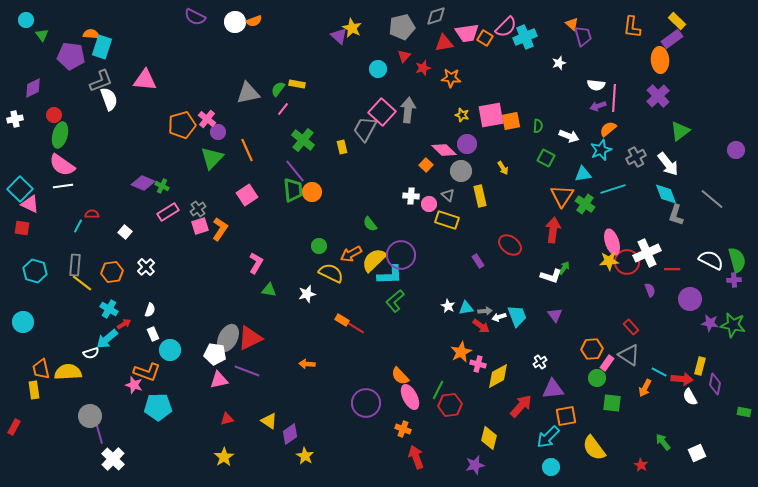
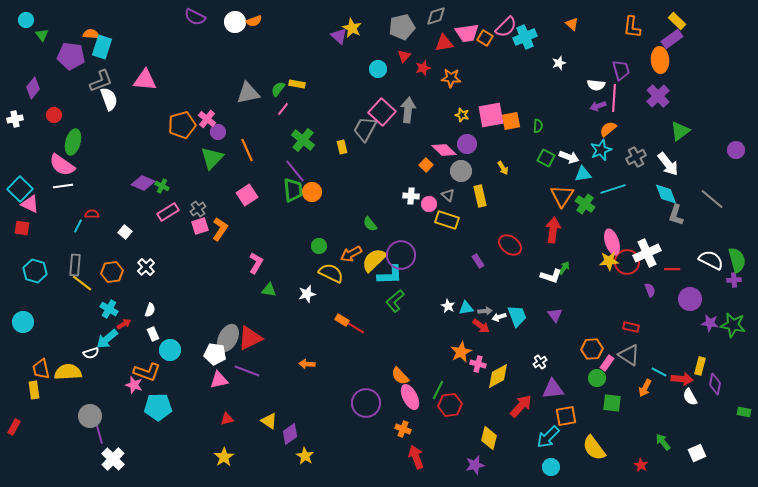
purple trapezoid at (583, 36): moved 38 px right, 34 px down
purple diamond at (33, 88): rotated 25 degrees counterclockwise
green ellipse at (60, 135): moved 13 px right, 7 px down
white arrow at (569, 136): moved 21 px down
red rectangle at (631, 327): rotated 35 degrees counterclockwise
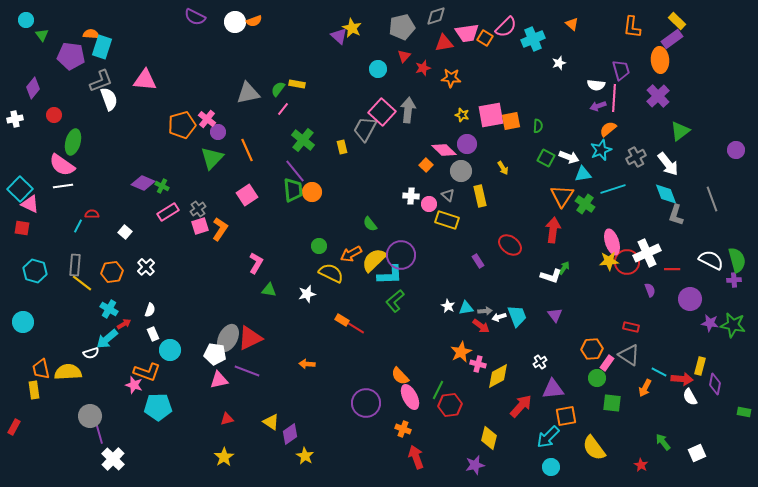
cyan cross at (525, 37): moved 8 px right, 2 px down
gray line at (712, 199): rotated 30 degrees clockwise
yellow triangle at (269, 421): moved 2 px right, 1 px down
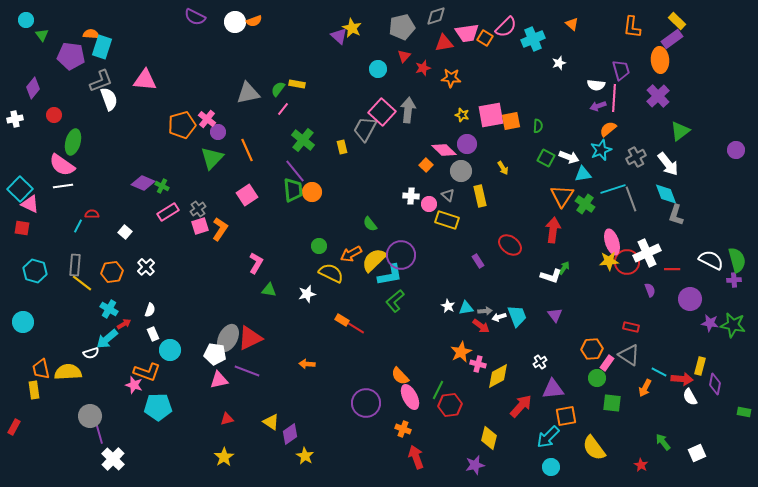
gray line at (712, 199): moved 81 px left
cyan L-shape at (390, 275): rotated 8 degrees counterclockwise
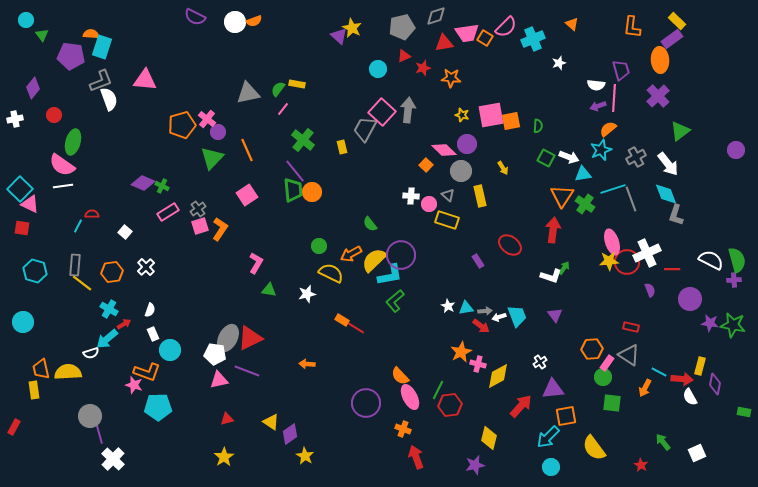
red triangle at (404, 56): rotated 24 degrees clockwise
green circle at (597, 378): moved 6 px right, 1 px up
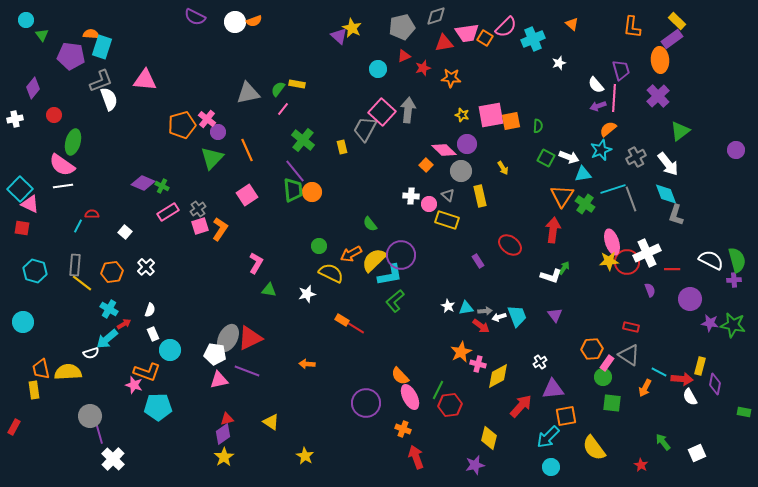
white semicircle at (596, 85): rotated 42 degrees clockwise
purple diamond at (290, 434): moved 67 px left
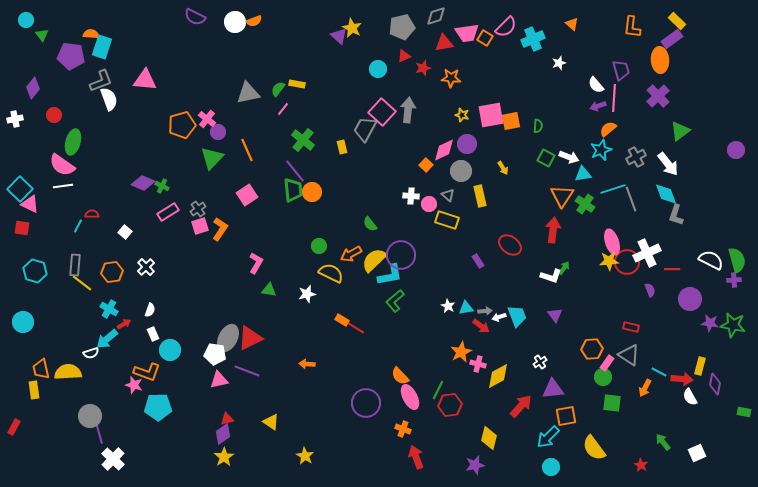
pink diamond at (444, 150): rotated 70 degrees counterclockwise
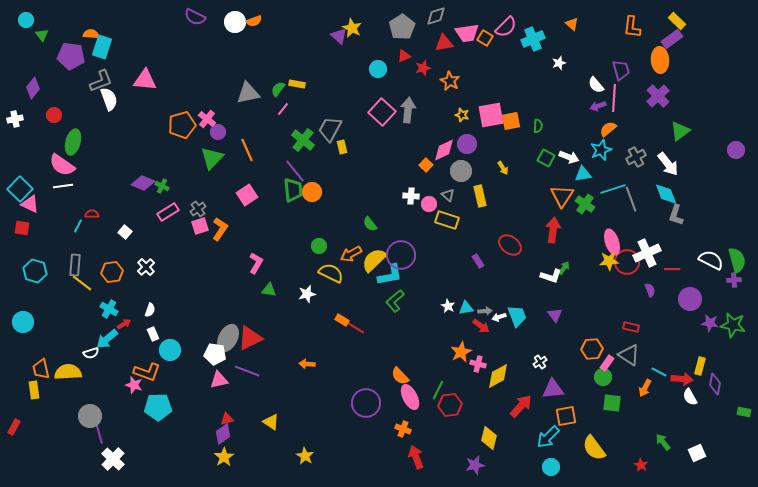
gray pentagon at (402, 27): rotated 20 degrees counterclockwise
orange star at (451, 78): moved 1 px left, 3 px down; rotated 24 degrees clockwise
gray trapezoid at (365, 129): moved 35 px left
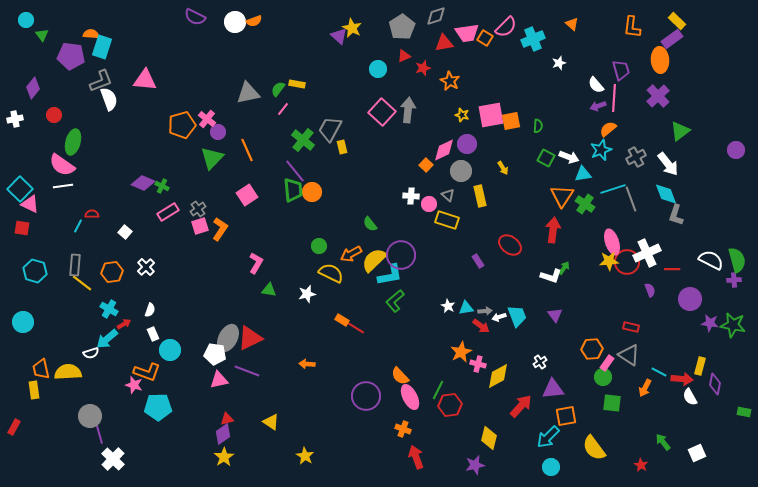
purple circle at (366, 403): moved 7 px up
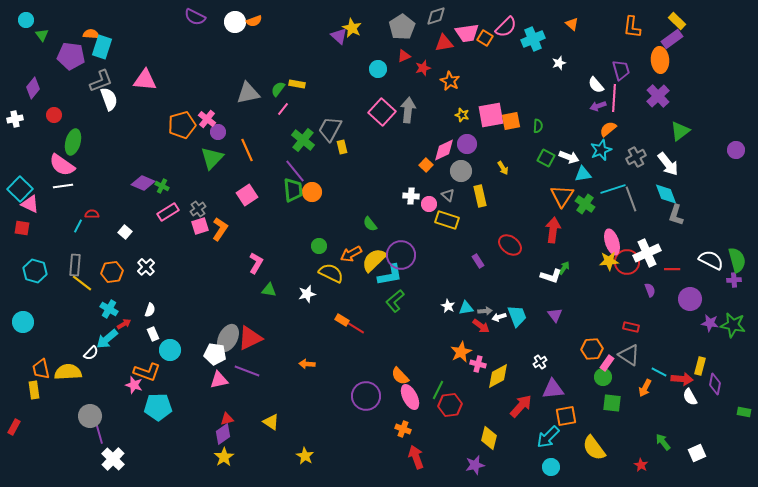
white semicircle at (91, 353): rotated 28 degrees counterclockwise
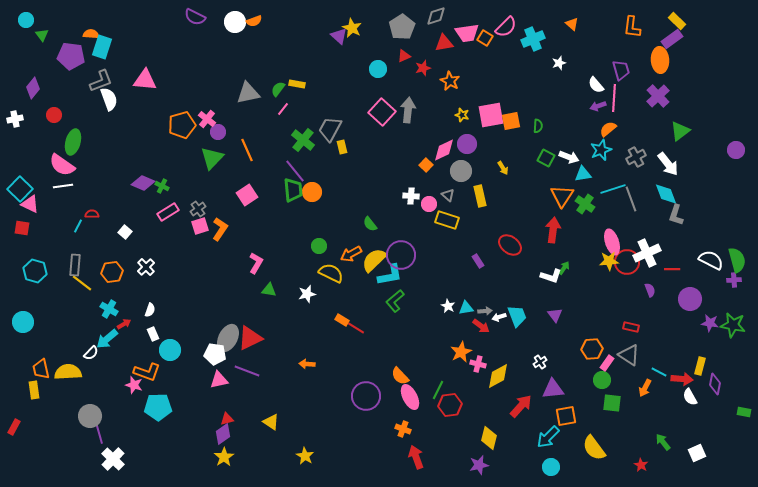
green circle at (603, 377): moved 1 px left, 3 px down
purple star at (475, 465): moved 4 px right
